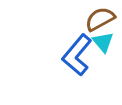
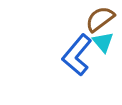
brown semicircle: rotated 8 degrees counterclockwise
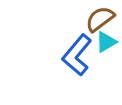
cyan triangle: moved 3 px right; rotated 40 degrees clockwise
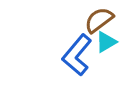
brown semicircle: moved 1 px left, 1 px down
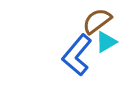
brown semicircle: moved 2 px left, 1 px down
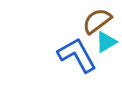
blue L-shape: rotated 111 degrees clockwise
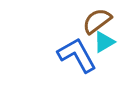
cyan triangle: moved 2 px left
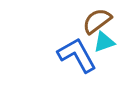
cyan triangle: rotated 10 degrees clockwise
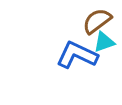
blue L-shape: rotated 36 degrees counterclockwise
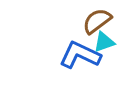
blue L-shape: moved 3 px right
